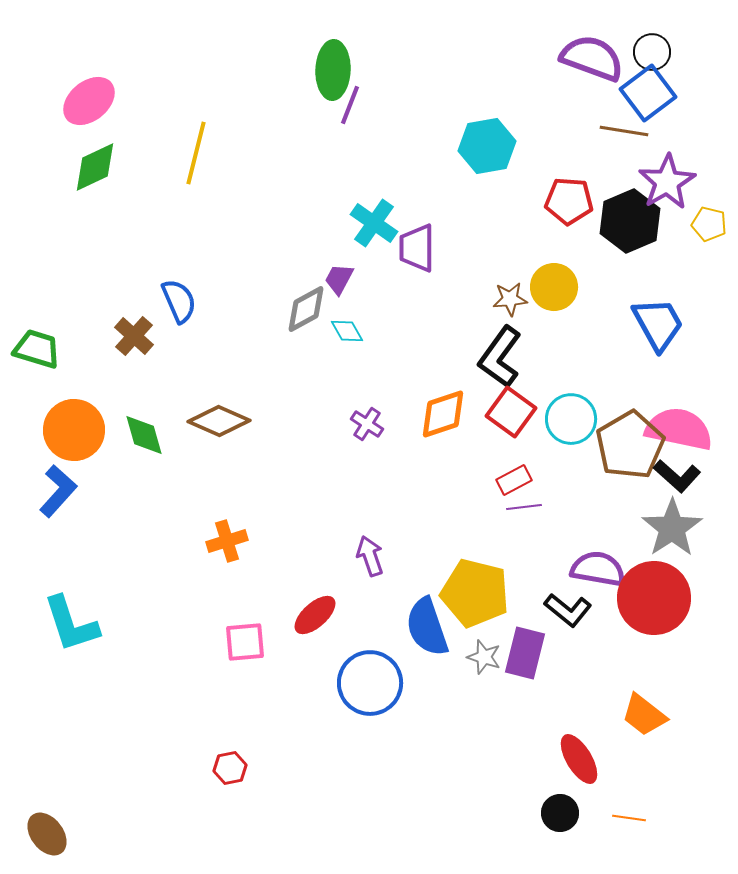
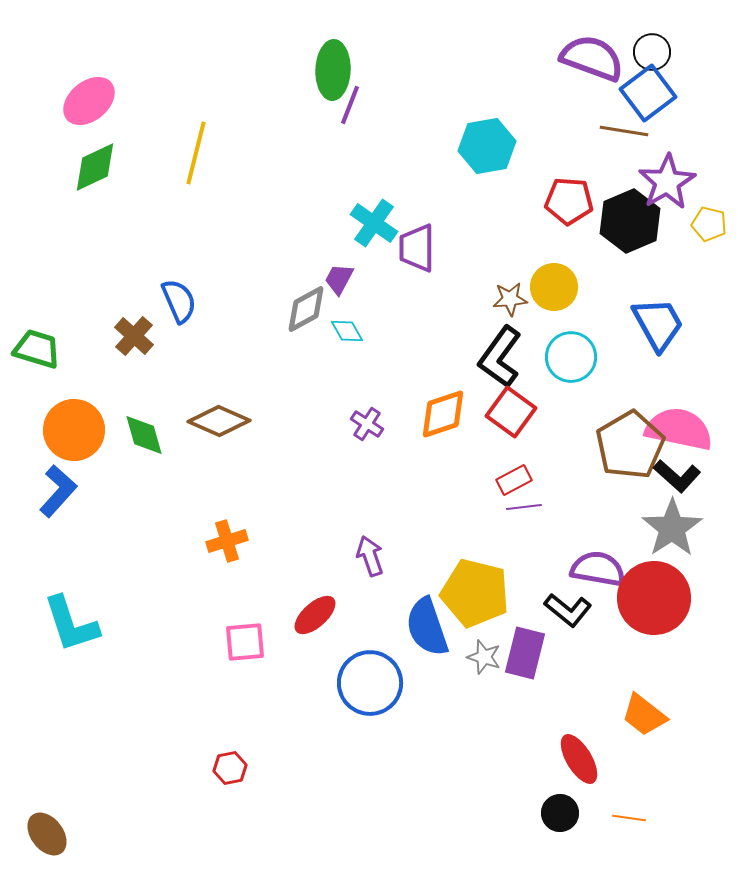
cyan circle at (571, 419): moved 62 px up
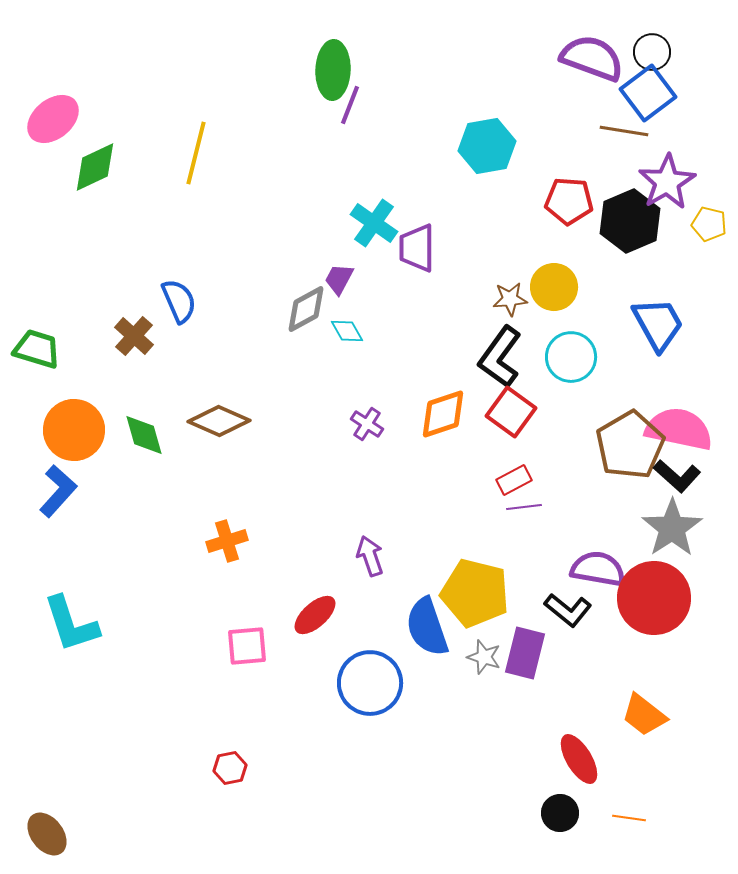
pink ellipse at (89, 101): moved 36 px left, 18 px down
pink square at (245, 642): moved 2 px right, 4 px down
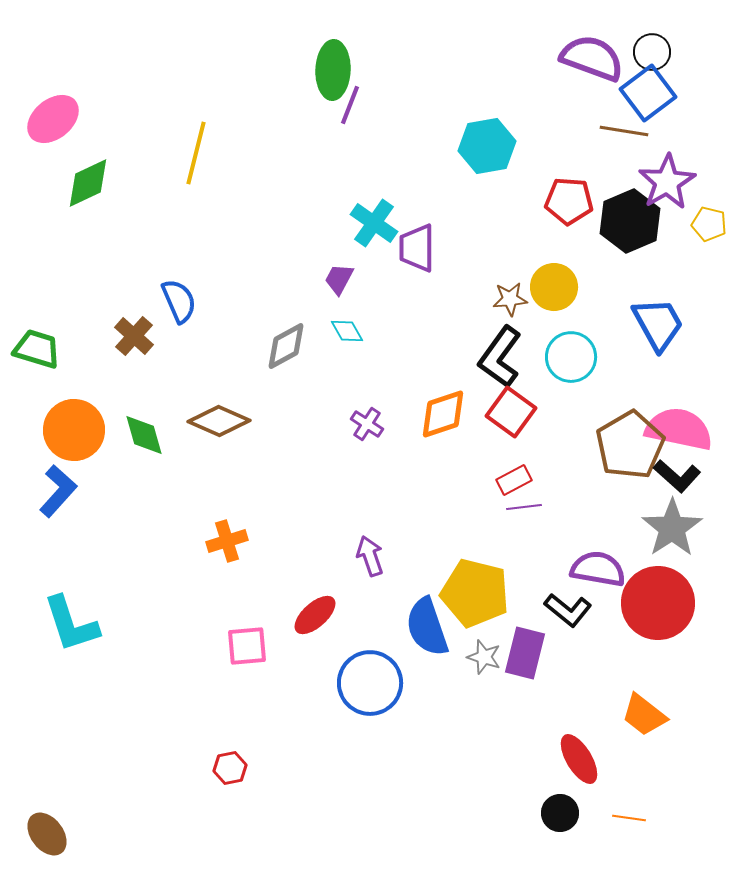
green diamond at (95, 167): moved 7 px left, 16 px down
gray diamond at (306, 309): moved 20 px left, 37 px down
red circle at (654, 598): moved 4 px right, 5 px down
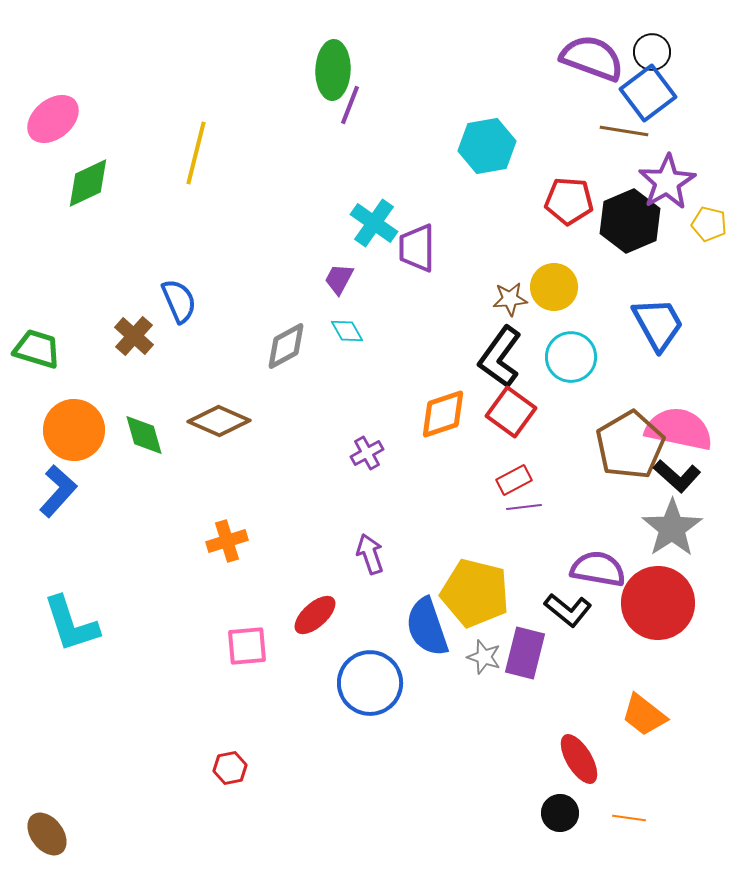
purple cross at (367, 424): moved 29 px down; rotated 28 degrees clockwise
purple arrow at (370, 556): moved 2 px up
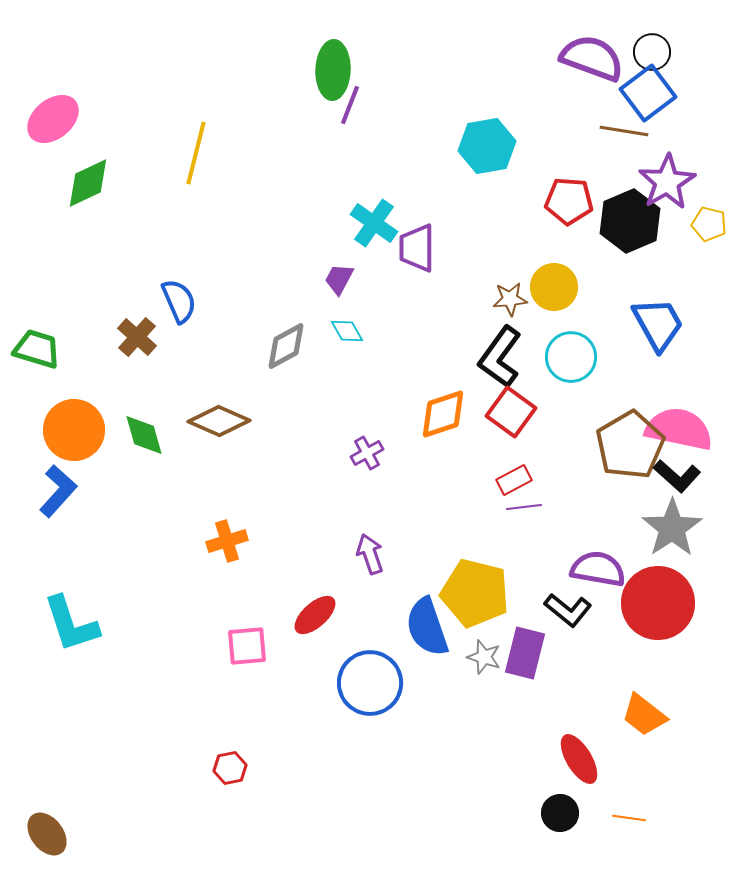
brown cross at (134, 336): moved 3 px right, 1 px down
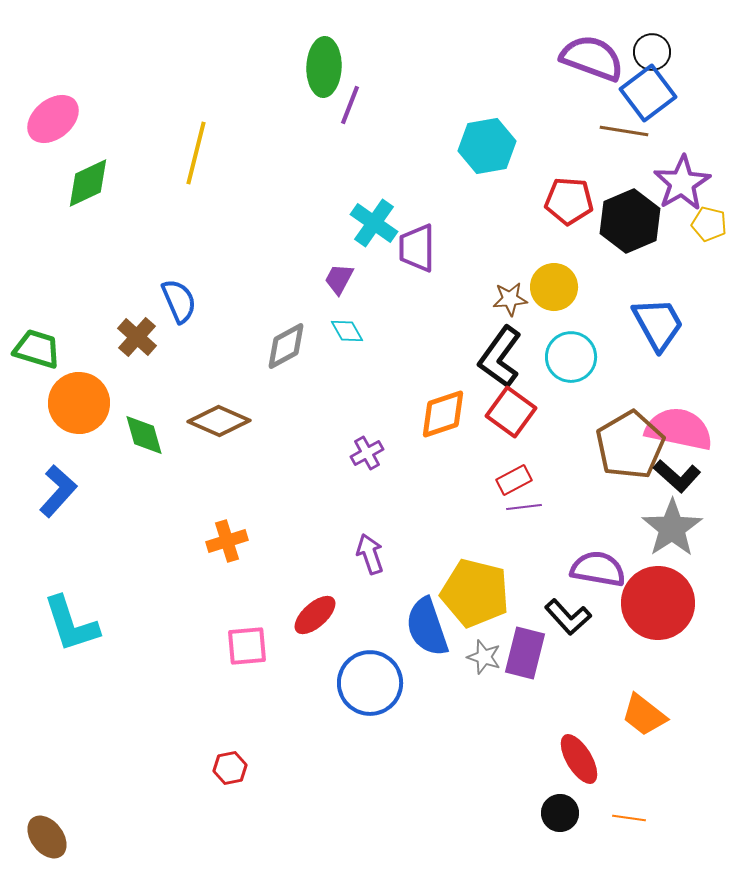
green ellipse at (333, 70): moved 9 px left, 3 px up
purple star at (667, 182): moved 15 px right, 1 px down
orange circle at (74, 430): moved 5 px right, 27 px up
black L-shape at (568, 610): moved 7 px down; rotated 9 degrees clockwise
brown ellipse at (47, 834): moved 3 px down
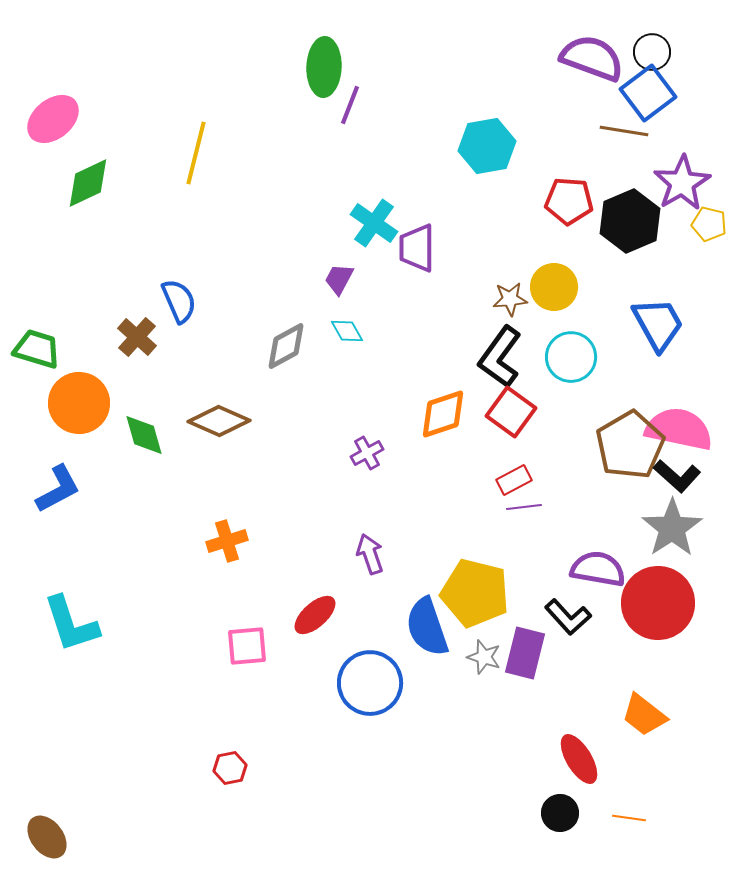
blue L-shape at (58, 491): moved 2 px up; rotated 20 degrees clockwise
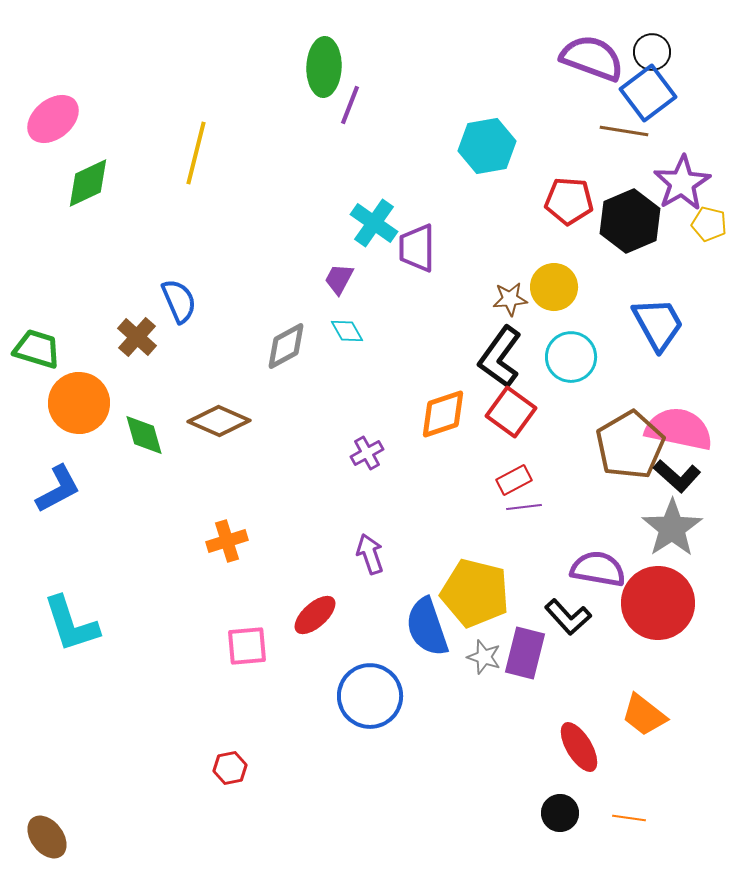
blue circle at (370, 683): moved 13 px down
red ellipse at (579, 759): moved 12 px up
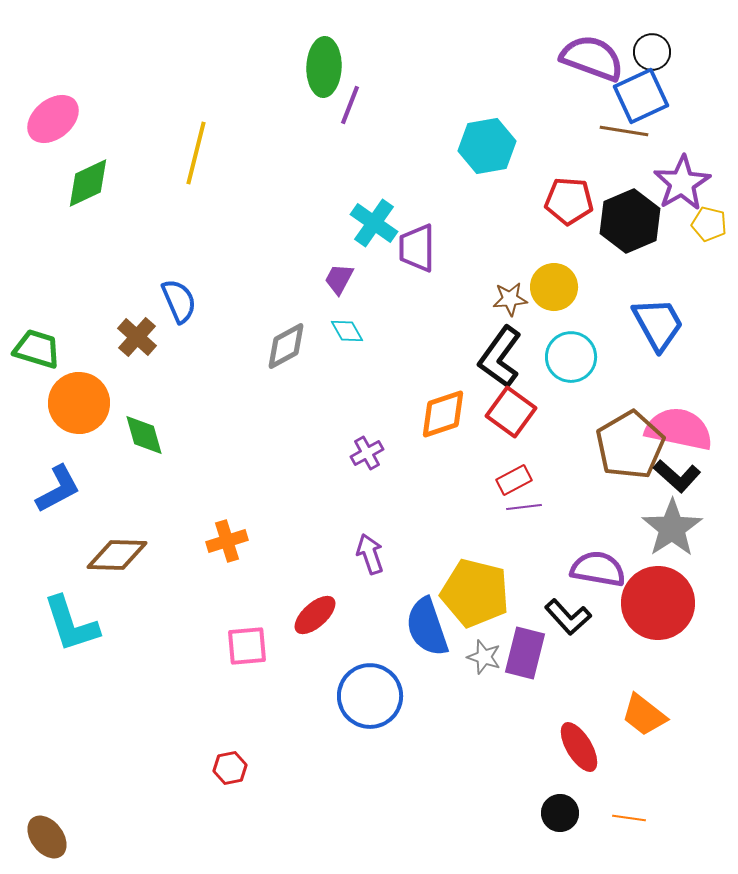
blue square at (648, 93): moved 7 px left, 3 px down; rotated 12 degrees clockwise
brown diamond at (219, 421): moved 102 px left, 134 px down; rotated 22 degrees counterclockwise
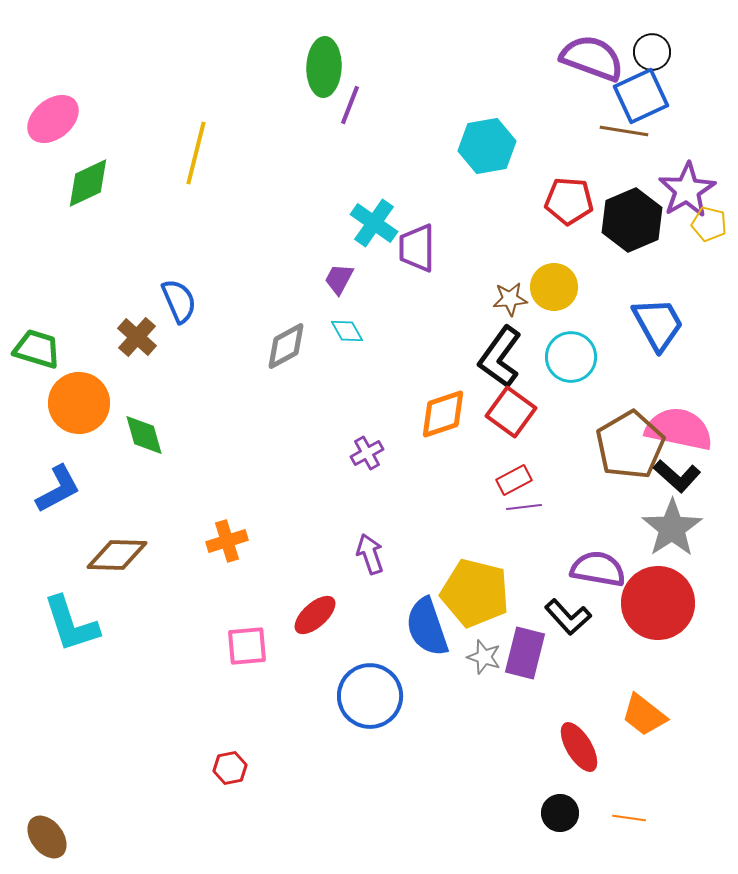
purple star at (682, 183): moved 5 px right, 7 px down
black hexagon at (630, 221): moved 2 px right, 1 px up
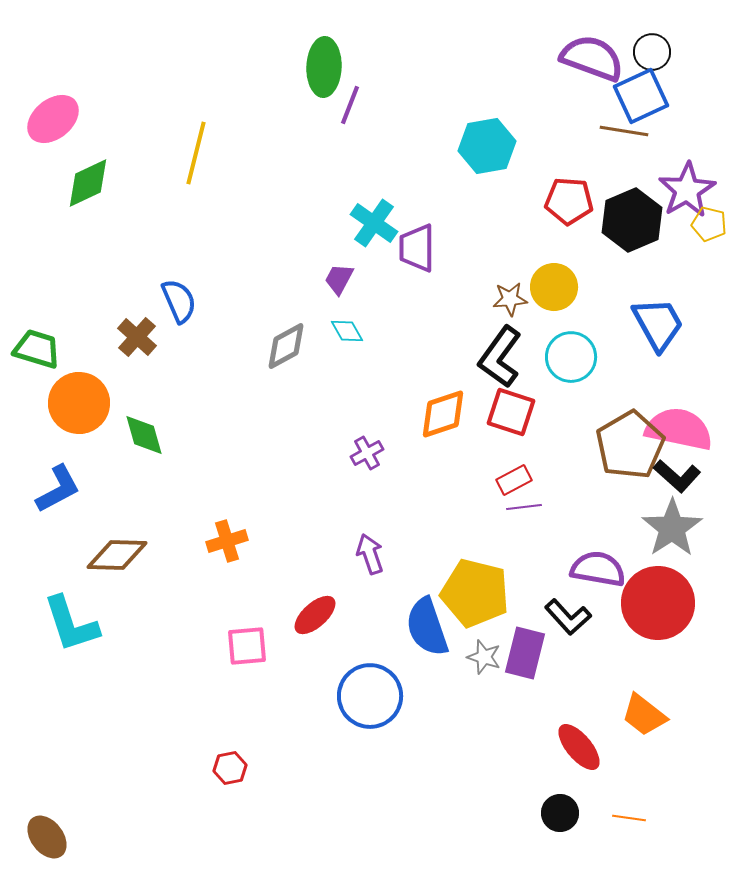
red square at (511, 412): rotated 18 degrees counterclockwise
red ellipse at (579, 747): rotated 9 degrees counterclockwise
